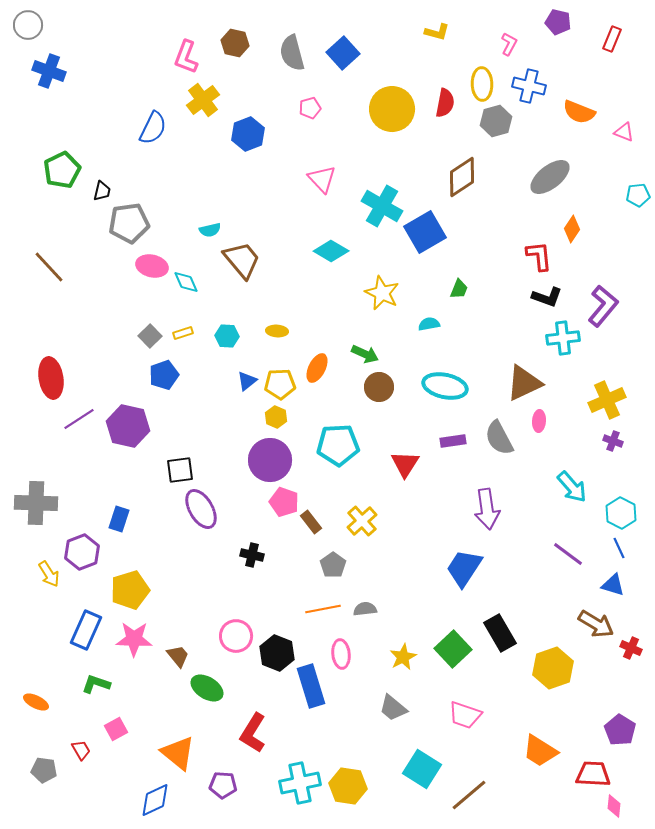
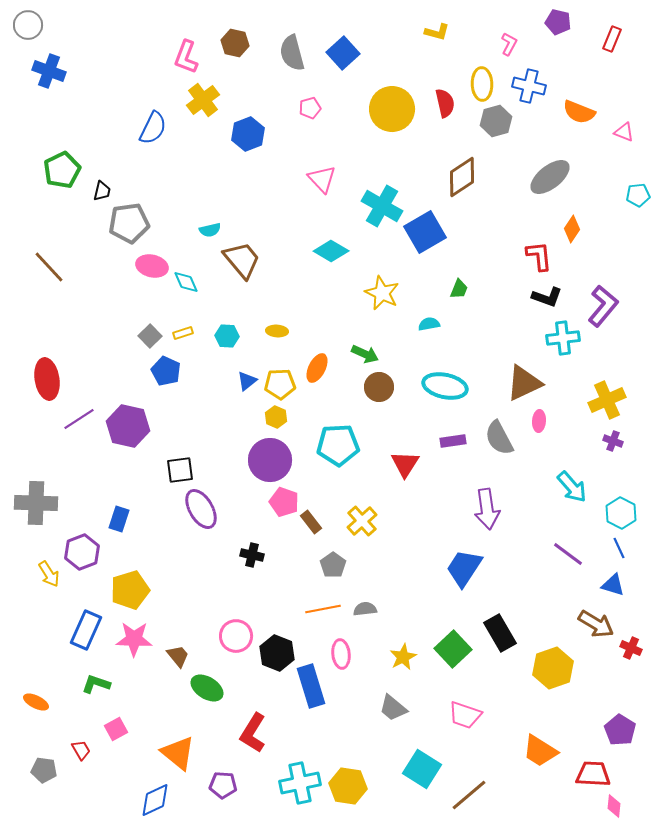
red semicircle at (445, 103): rotated 24 degrees counterclockwise
blue pentagon at (164, 375): moved 2 px right, 4 px up; rotated 28 degrees counterclockwise
red ellipse at (51, 378): moved 4 px left, 1 px down
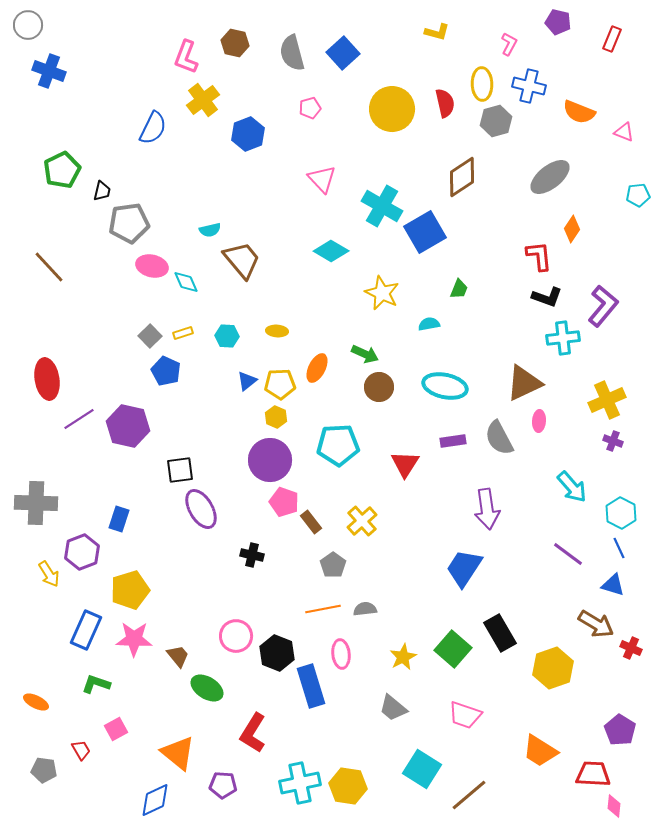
green square at (453, 649): rotated 6 degrees counterclockwise
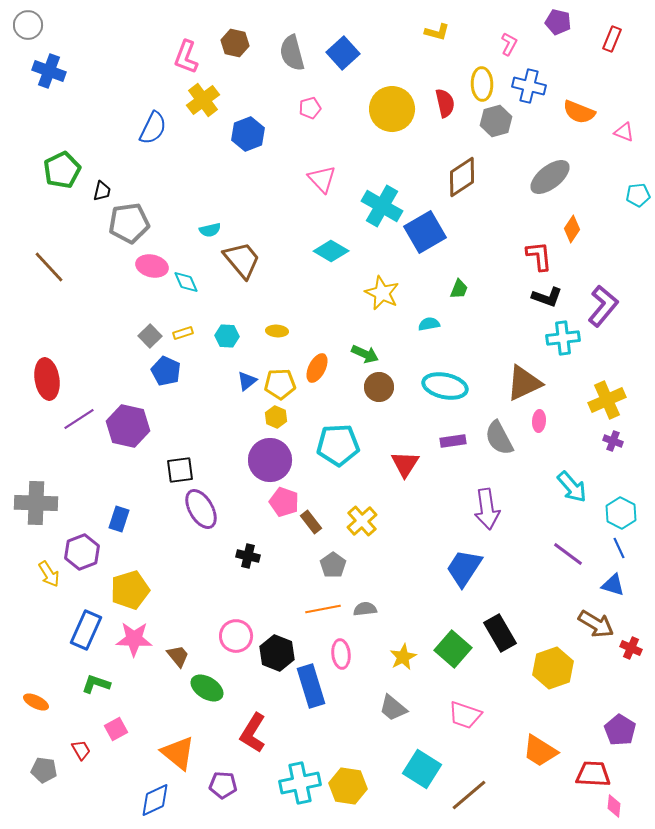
black cross at (252, 555): moved 4 px left, 1 px down
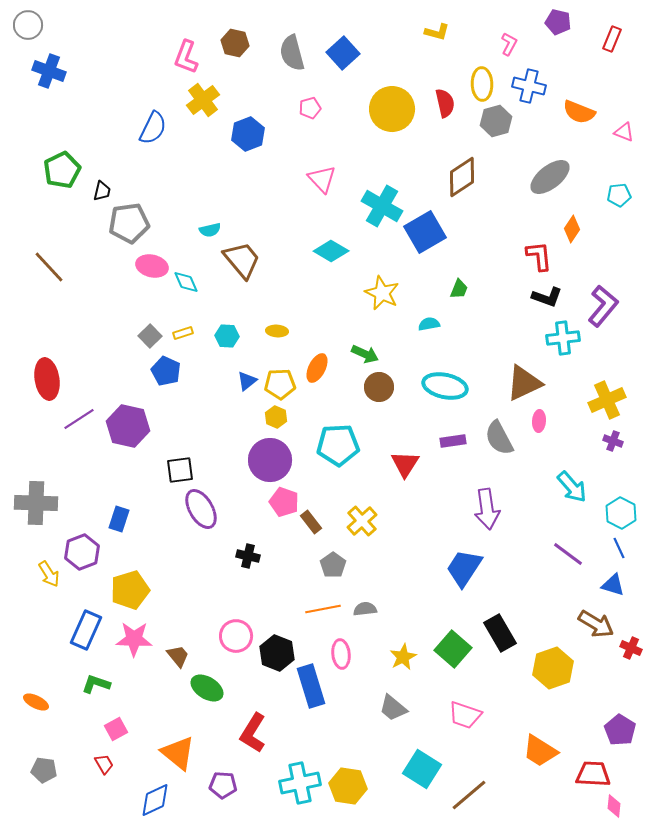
cyan pentagon at (638, 195): moved 19 px left
red trapezoid at (81, 750): moved 23 px right, 14 px down
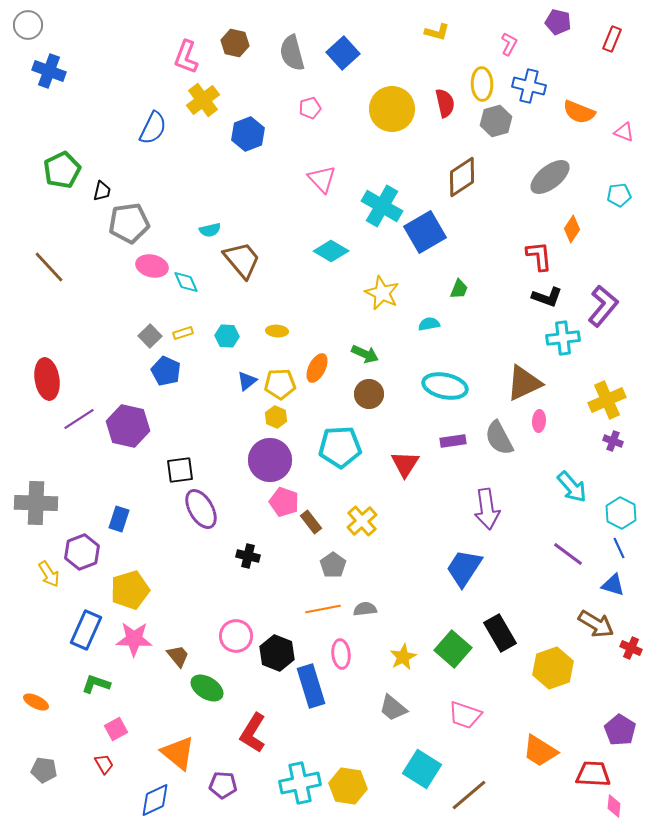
brown circle at (379, 387): moved 10 px left, 7 px down
cyan pentagon at (338, 445): moved 2 px right, 2 px down
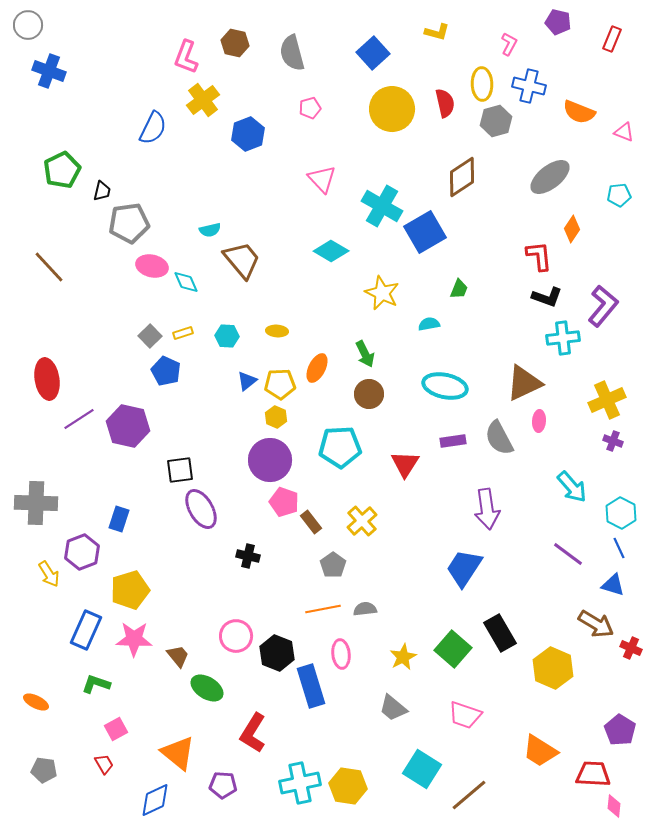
blue square at (343, 53): moved 30 px right
green arrow at (365, 354): rotated 40 degrees clockwise
yellow hexagon at (553, 668): rotated 18 degrees counterclockwise
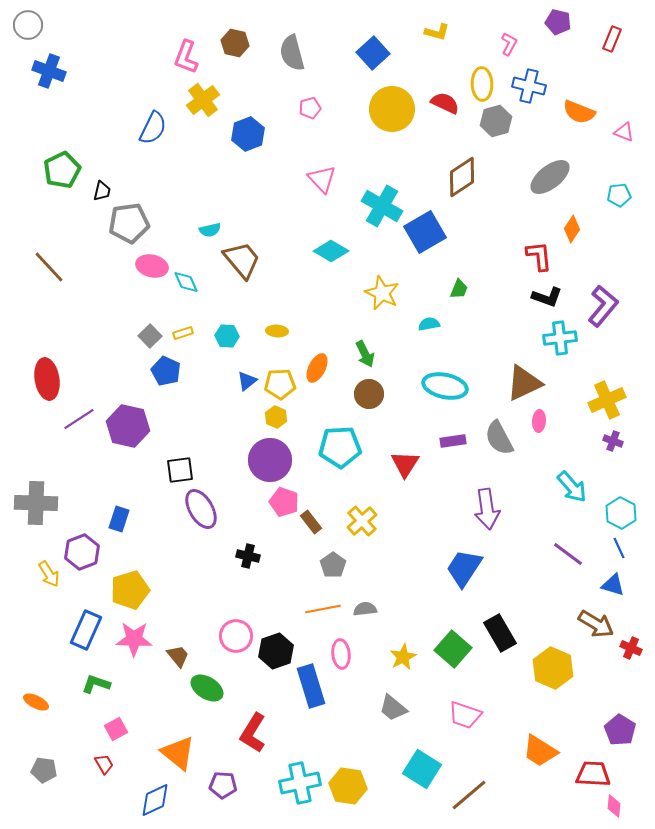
red semicircle at (445, 103): rotated 52 degrees counterclockwise
cyan cross at (563, 338): moved 3 px left
black hexagon at (277, 653): moved 1 px left, 2 px up; rotated 20 degrees clockwise
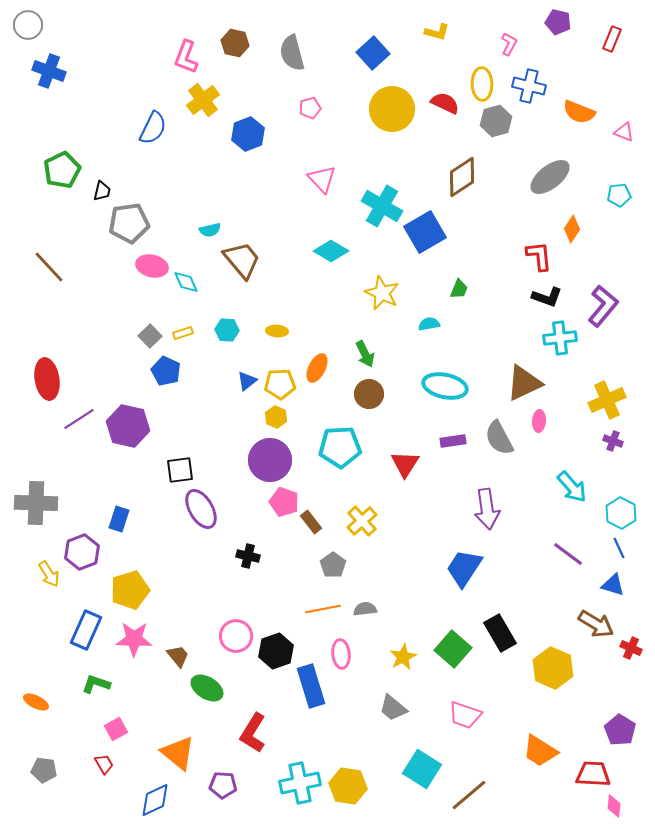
cyan hexagon at (227, 336): moved 6 px up
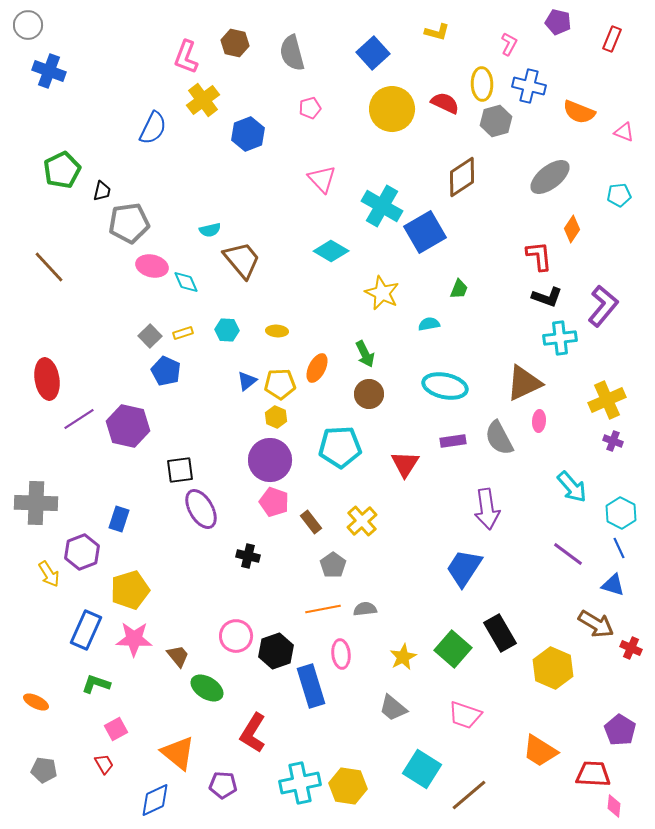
pink pentagon at (284, 502): moved 10 px left
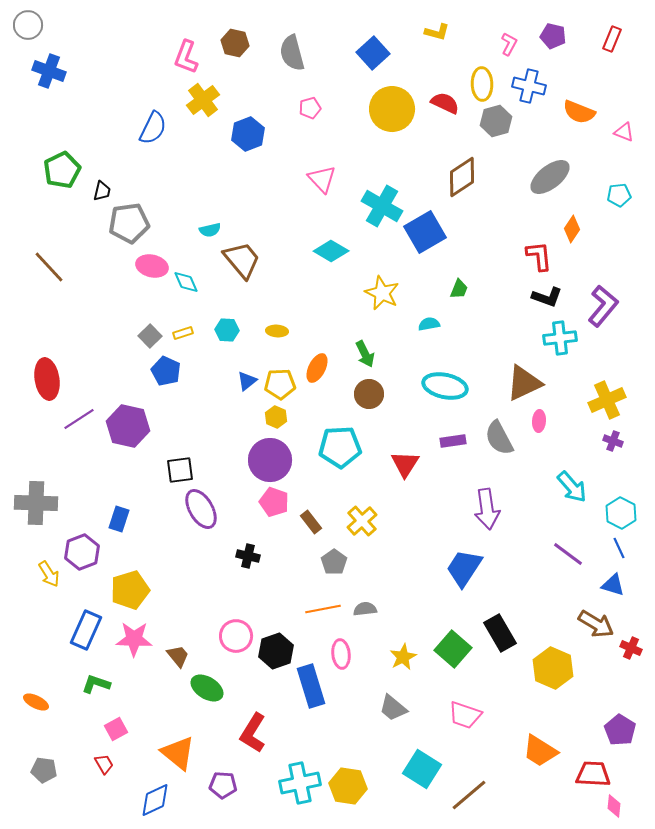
purple pentagon at (558, 22): moved 5 px left, 14 px down
gray pentagon at (333, 565): moved 1 px right, 3 px up
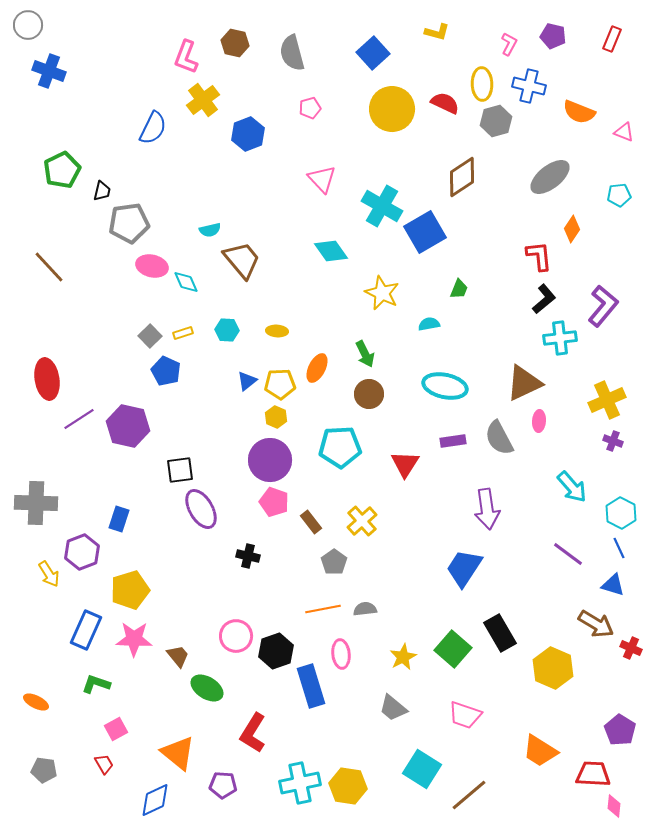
cyan diamond at (331, 251): rotated 24 degrees clockwise
black L-shape at (547, 297): moved 3 px left, 2 px down; rotated 60 degrees counterclockwise
